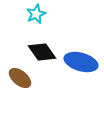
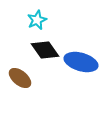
cyan star: moved 1 px right, 6 px down
black diamond: moved 3 px right, 2 px up
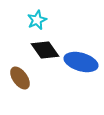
brown ellipse: rotated 15 degrees clockwise
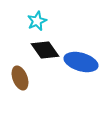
cyan star: moved 1 px down
brown ellipse: rotated 15 degrees clockwise
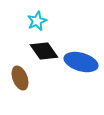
black diamond: moved 1 px left, 1 px down
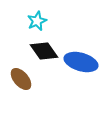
brown ellipse: moved 1 px right, 1 px down; rotated 20 degrees counterclockwise
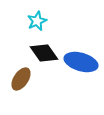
black diamond: moved 2 px down
brown ellipse: rotated 75 degrees clockwise
